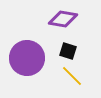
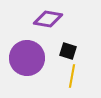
purple diamond: moved 15 px left
yellow line: rotated 55 degrees clockwise
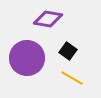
black square: rotated 18 degrees clockwise
yellow line: moved 2 px down; rotated 70 degrees counterclockwise
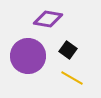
black square: moved 1 px up
purple circle: moved 1 px right, 2 px up
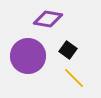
yellow line: moved 2 px right; rotated 15 degrees clockwise
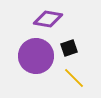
black square: moved 1 px right, 2 px up; rotated 36 degrees clockwise
purple circle: moved 8 px right
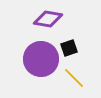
purple circle: moved 5 px right, 3 px down
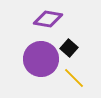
black square: rotated 30 degrees counterclockwise
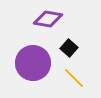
purple circle: moved 8 px left, 4 px down
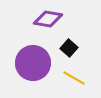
yellow line: rotated 15 degrees counterclockwise
